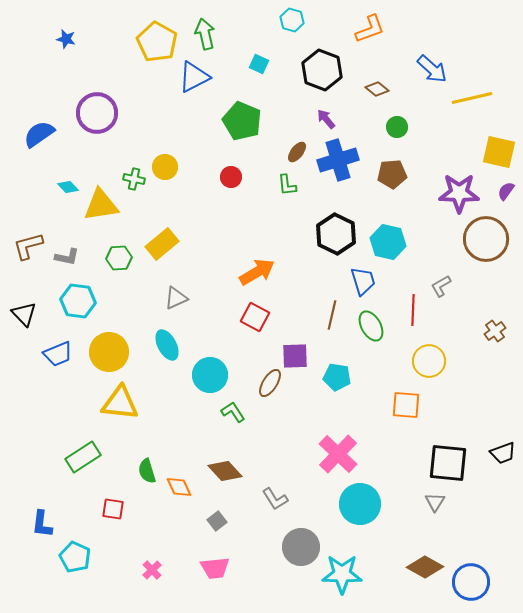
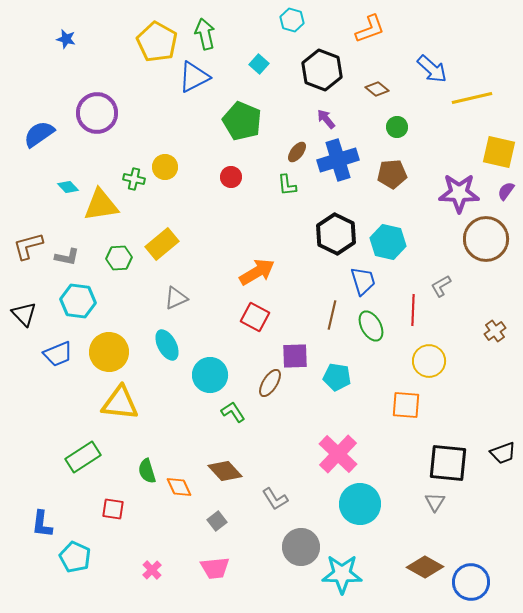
cyan square at (259, 64): rotated 18 degrees clockwise
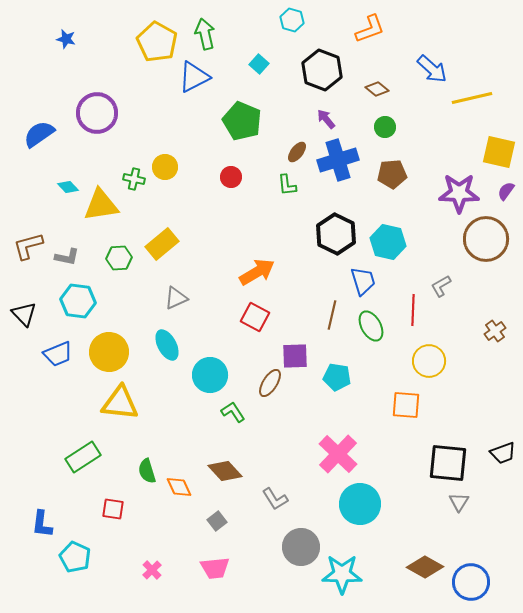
green circle at (397, 127): moved 12 px left
gray triangle at (435, 502): moved 24 px right
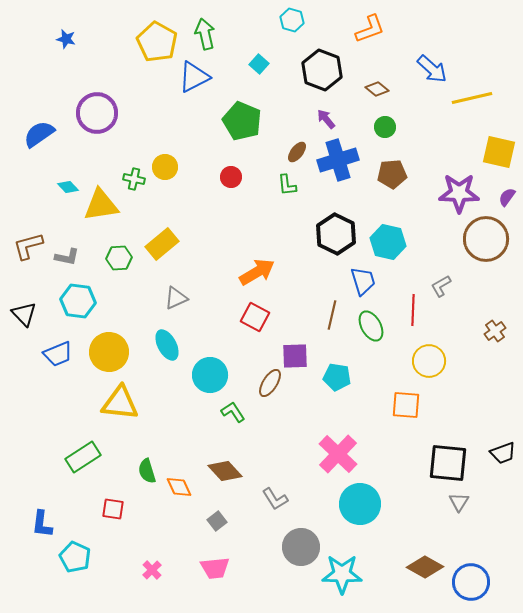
purple semicircle at (506, 191): moved 1 px right, 6 px down
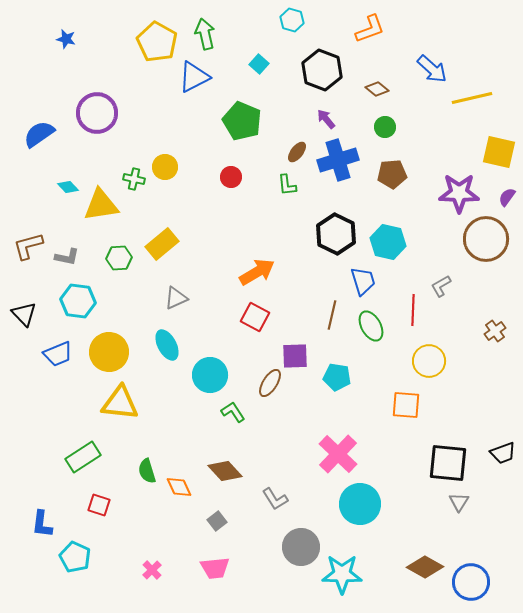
red square at (113, 509): moved 14 px left, 4 px up; rotated 10 degrees clockwise
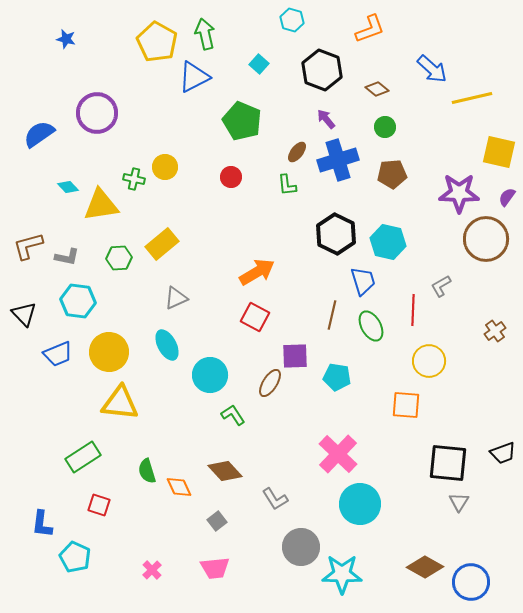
green L-shape at (233, 412): moved 3 px down
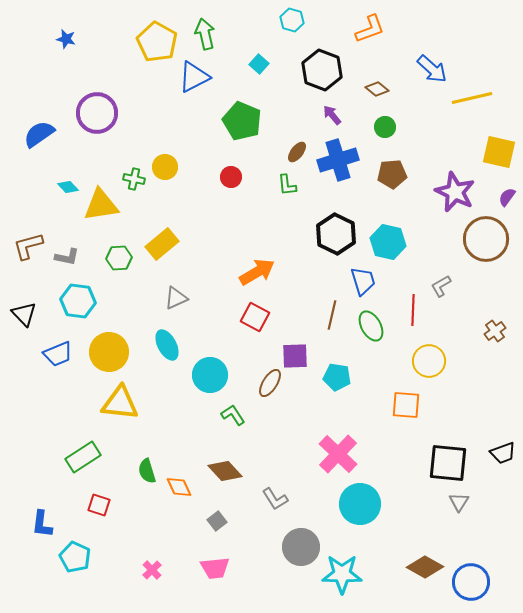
purple arrow at (326, 119): moved 6 px right, 4 px up
purple star at (459, 193): moved 4 px left, 1 px up; rotated 24 degrees clockwise
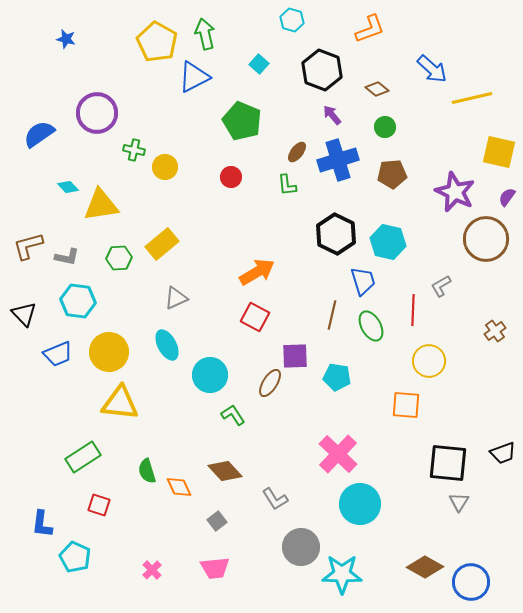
green cross at (134, 179): moved 29 px up
